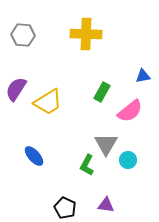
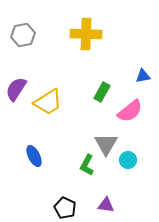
gray hexagon: rotated 15 degrees counterclockwise
blue ellipse: rotated 15 degrees clockwise
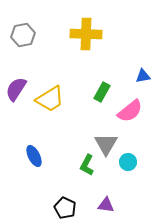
yellow trapezoid: moved 2 px right, 3 px up
cyan circle: moved 2 px down
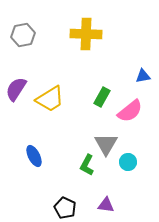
green rectangle: moved 5 px down
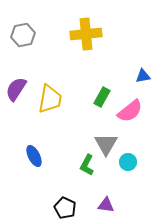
yellow cross: rotated 8 degrees counterclockwise
yellow trapezoid: rotated 48 degrees counterclockwise
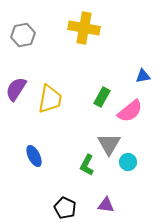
yellow cross: moved 2 px left, 6 px up; rotated 16 degrees clockwise
gray triangle: moved 3 px right
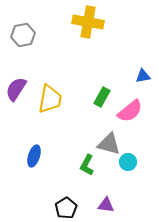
yellow cross: moved 4 px right, 6 px up
gray triangle: rotated 45 degrees counterclockwise
blue ellipse: rotated 45 degrees clockwise
black pentagon: moved 1 px right; rotated 15 degrees clockwise
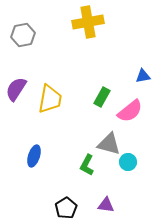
yellow cross: rotated 20 degrees counterclockwise
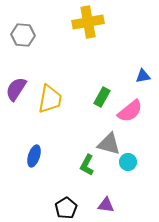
gray hexagon: rotated 15 degrees clockwise
